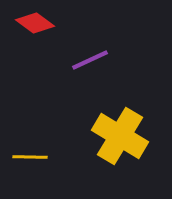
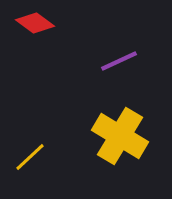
purple line: moved 29 px right, 1 px down
yellow line: rotated 44 degrees counterclockwise
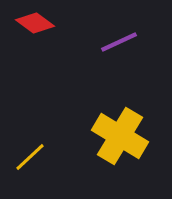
purple line: moved 19 px up
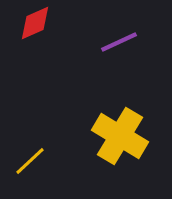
red diamond: rotated 60 degrees counterclockwise
yellow line: moved 4 px down
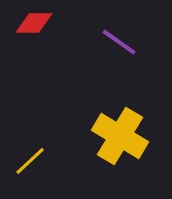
red diamond: moved 1 px left; rotated 24 degrees clockwise
purple line: rotated 60 degrees clockwise
